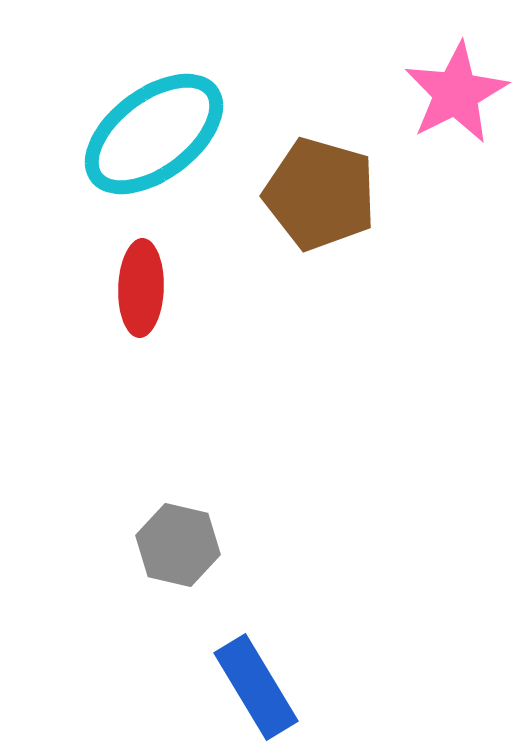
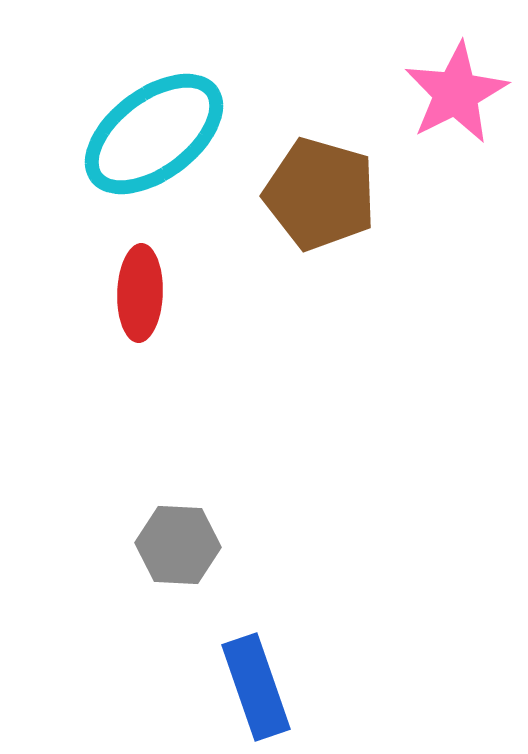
red ellipse: moved 1 px left, 5 px down
gray hexagon: rotated 10 degrees counterclockwise
blue rectangle: rotated 12 degrees clockwise
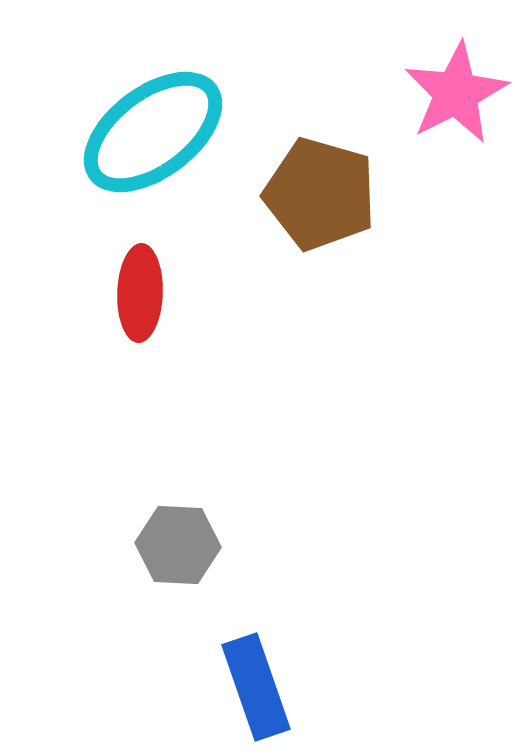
cyan ellipse: moved 1 px left, 2 px up
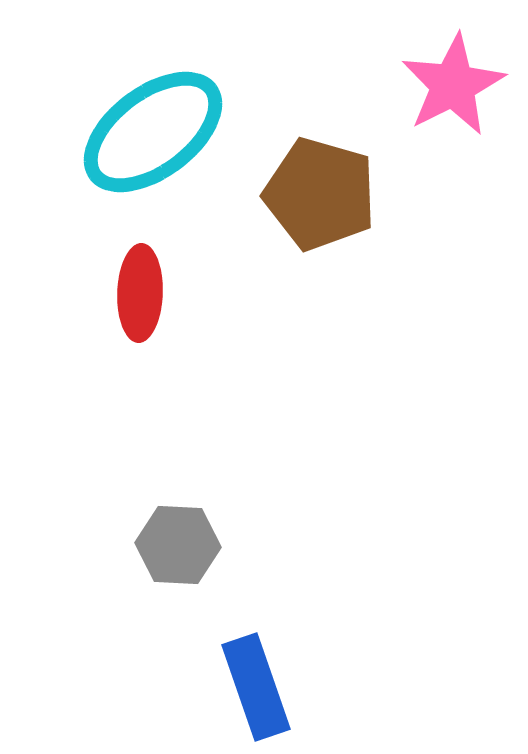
pink star: moved 3 px left, 8 px up
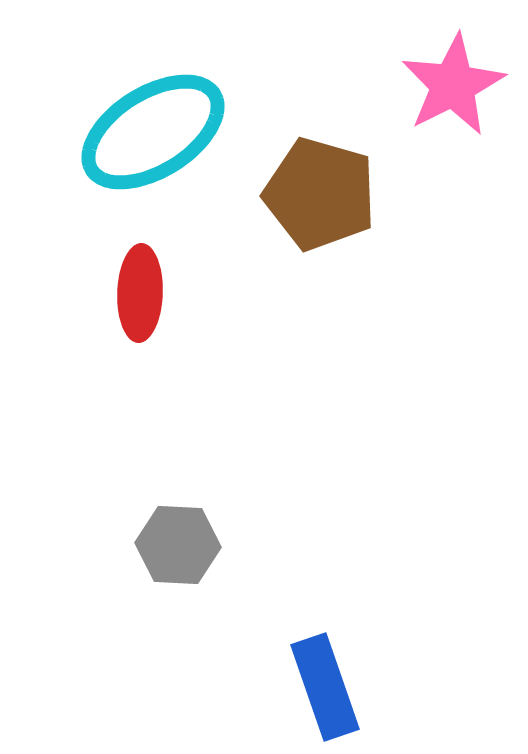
cyan ellipse: rotated 5 degrees clockwise
blue rectangle: moved 69 px right
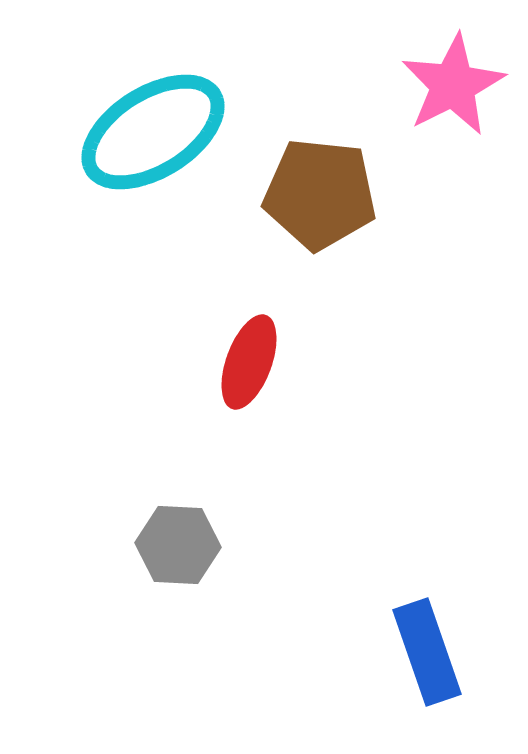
brown pentagon: rotated 10 degrees counterclockwise
red ellipse: moved 109 px right, 69 px down; rotated 18 degrees clockwise
blue rectangle: moved 102 px right, 35 px up
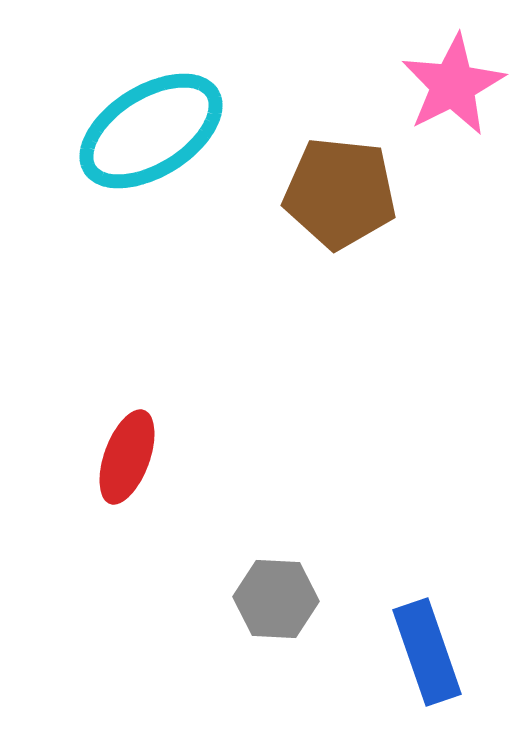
cyan ellipse: moved 2 px left, 1 px up
brown pentagon: moved 20 px right, 1 px up
red ellipse: moved 122 px left, 95 px down
gray hexagon: moved 98 px right, 54 px down
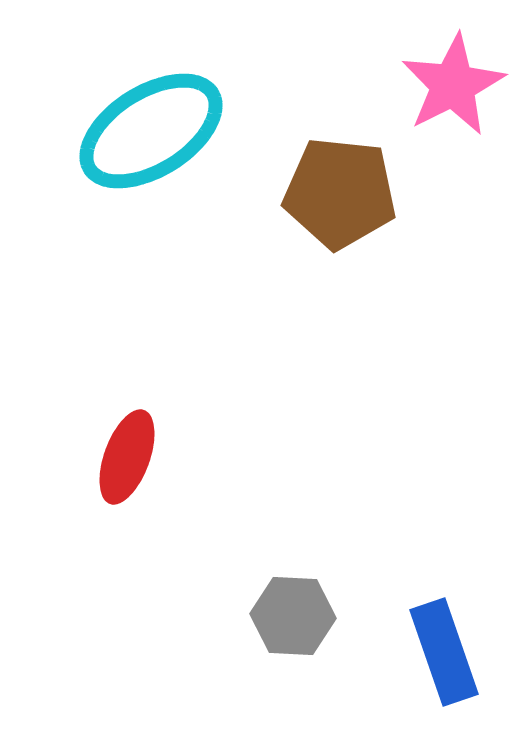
gray hexagon: moved 17 px right, 17 px down
blue rectangle: moved 17 px right
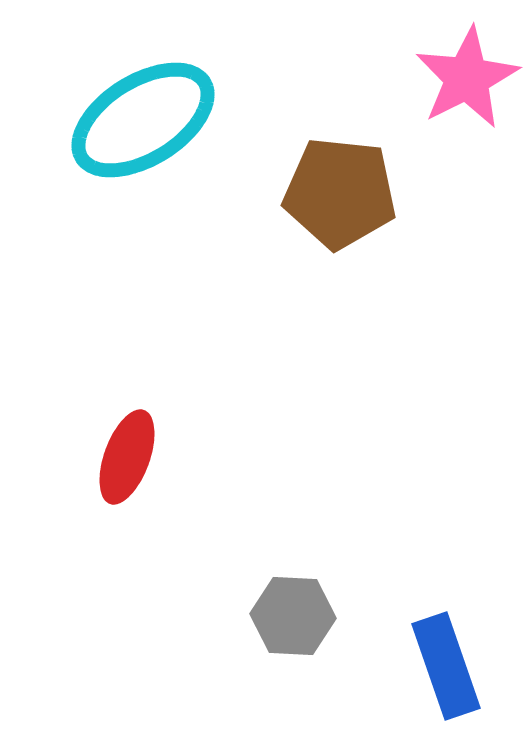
pink star: moved 14 px right, 7 px up
cyan ellipse: moved 8 px left, 11 px up
blue rectangle: moved 2 px right, 14 px down
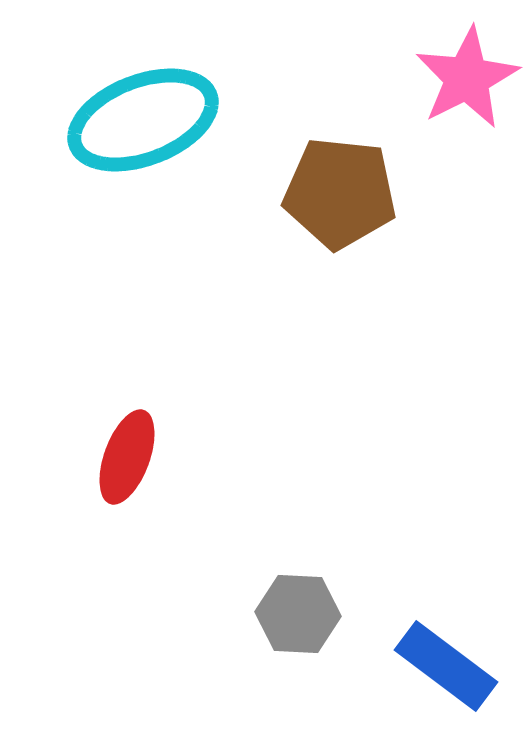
cyan ellipse: rotated 11 degrees clockwise
gray hexagon: moved 5 px right, 2 px up
blue rectangle: rotated 34 degrees counterclockwise
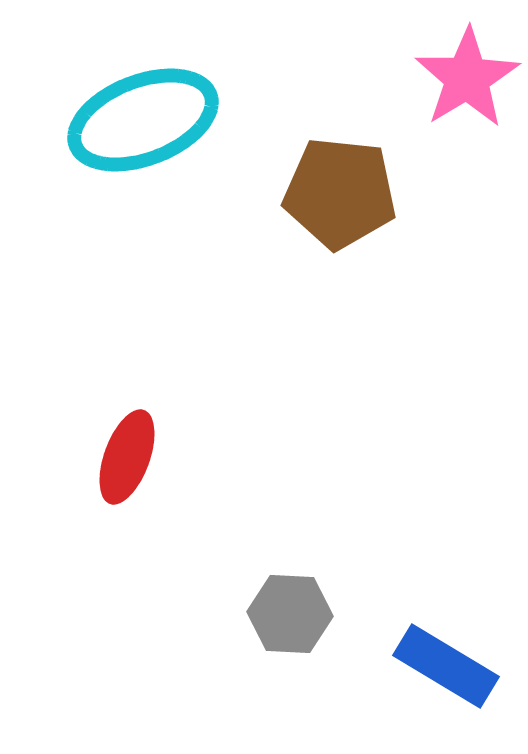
pink star: rotated 4 degrees counterclockwise
gray hexagon: moved 8 px left
blue rectangle: rotated 6 degrees counterclockwise
